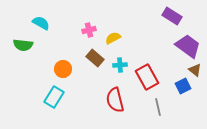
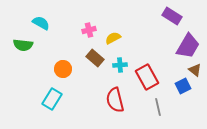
purple trapezoid: rotated 84 degrees clockwise
cyan rectangle: moved 2 px left, 2 px down
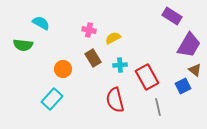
pink cross: rotated 24 degrees clockwise
purple trapezoid: moved 1 px right, 1 px up
brown rectangle: moved 2 px left; rotated 18 degrees clockwise
cyan rectangle: rotated 10 degrees clockwise
